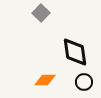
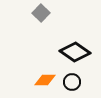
black diamond: rotated 48 degrees counterclockwise
black circle: moved 12 px left
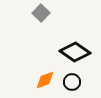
orange diamond: rotated 20 degrees counterclockwise
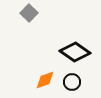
gray square: moved 12 px left
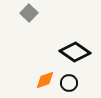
black circle: moved 3 px left, 1 px down
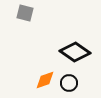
gray square: moved 4 px left; rotated 30 degrees counterclockwise
